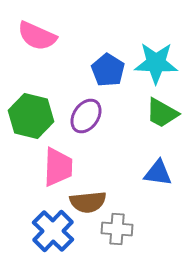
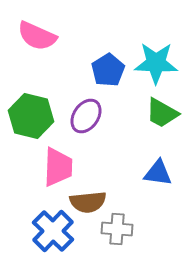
blue pentagon: rotated 8 degrees clockwise
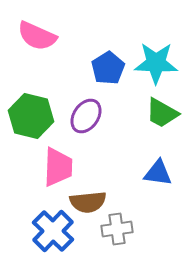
blue pentagon: moved 2 px up
gray cross: rotated 12 degrees counterclockwise
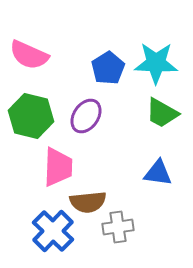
pink semicircle: moved 8 px left, 19 px down
gray cross: moved 1 px right, 2 px up
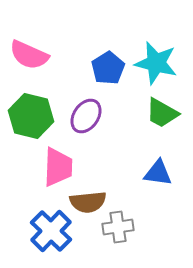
cyan star: rotated 12 degrees clockwise
blue cross: moved 2 px left
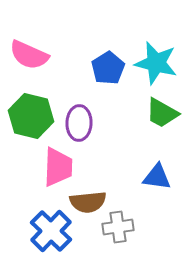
purple ellipse: moved 7 px left, 7 px down; rotated 32 degrees counterclockwise
blue triangle: moved 1 px left, 4 px down
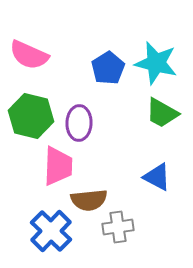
pink trapezoid: moved 1 px up
blue triangle: rotated 20 degrees clockwise
brown semicircle: moved 1 px right, 2 px up
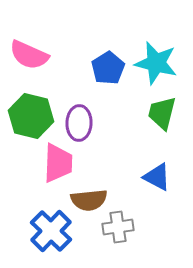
green trapezoid: rotated 75 degrees clockwise
pink trapezoid: moved 3 px up
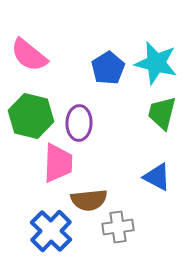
pink semicircle: rotated 15 degrees clockwise
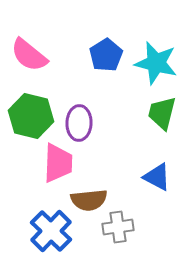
blue pentagon: moved 2 px left, 13 px up
